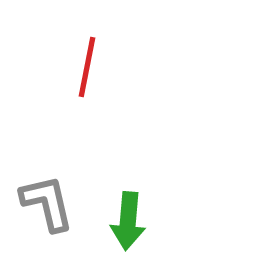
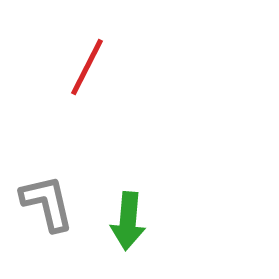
red line: rotated 16 degrees clockwise
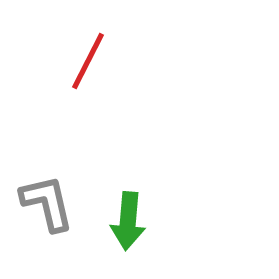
red line: moved 1 px right, 6 px up
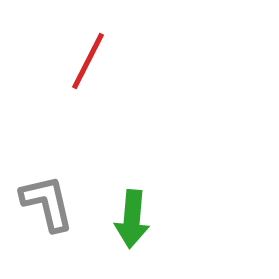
green arrow: moved 4 px right, 2 px up
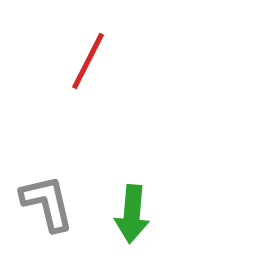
green arrow: moved 5 px up
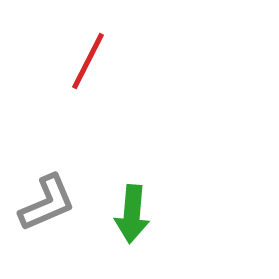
gray L-shape: rotated 80 degrees clockwise
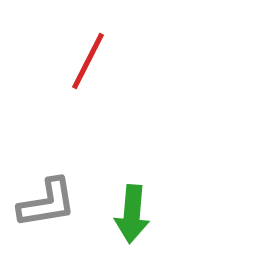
gray L-shape: rotated 14 degrees clockwise
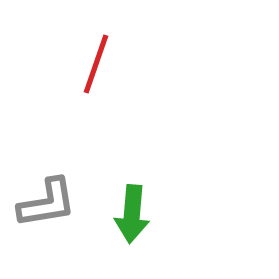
red line: moved 8 px right, 3 px down; rotated 8 degrees counterclockwise
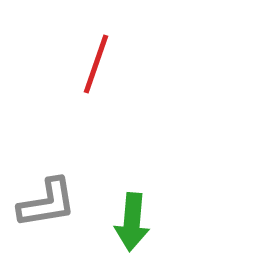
green arrow: moved 8 px down
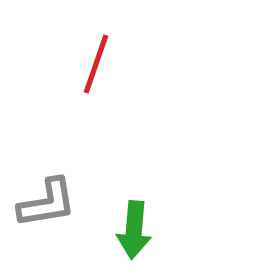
green arrow: moved 2 px right, 8 px down
